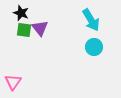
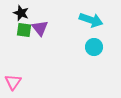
cyan arrow: rotated 40 degrees counterclockwise
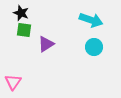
purple triangle: moved 6 px right, 16 px down; rotated 36 degrees clockwise
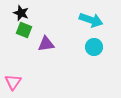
green square: rotated 14 degrees clockwise
purple triangle: rotated 24 degrees clockwise
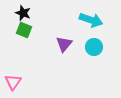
black star: moved 2 px right
purple triangle: moved 18 px right; rotated 42 degrees counterclockwise
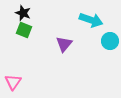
cyan circle: moved 16 px right, 6 px up
